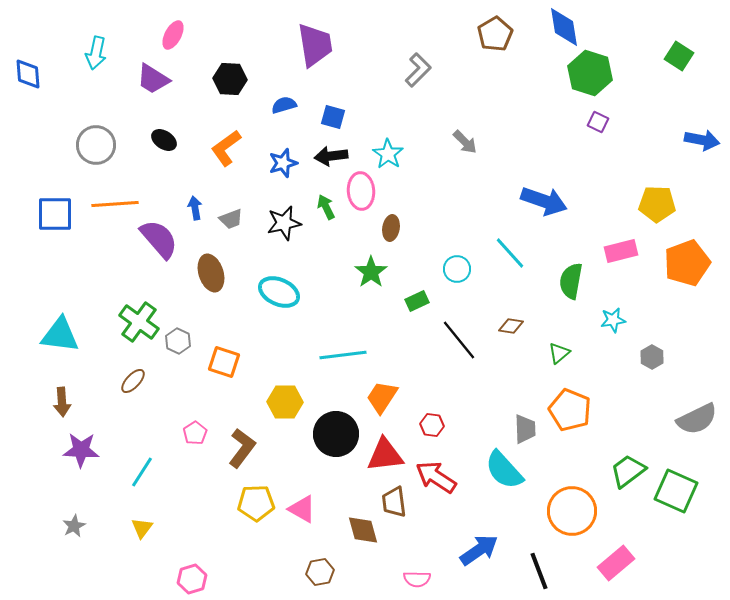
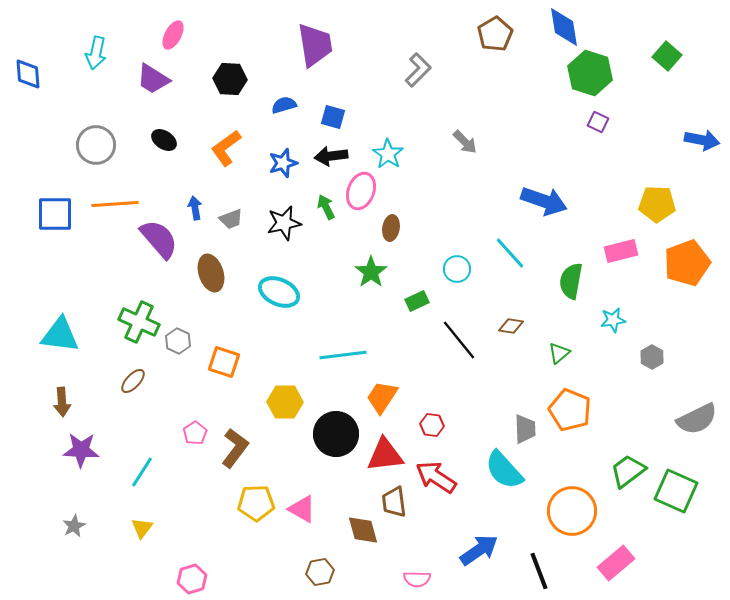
green square at (679, 56): moved 12 px left; rotated 8 degrees clockwise
pink ellipse at (361, 191): rotated 24 degrees clockwise
green cross at (139, 322): rotated 12 degrees counterclockwise
brown L-shape at (242, 448): moved 7 px left
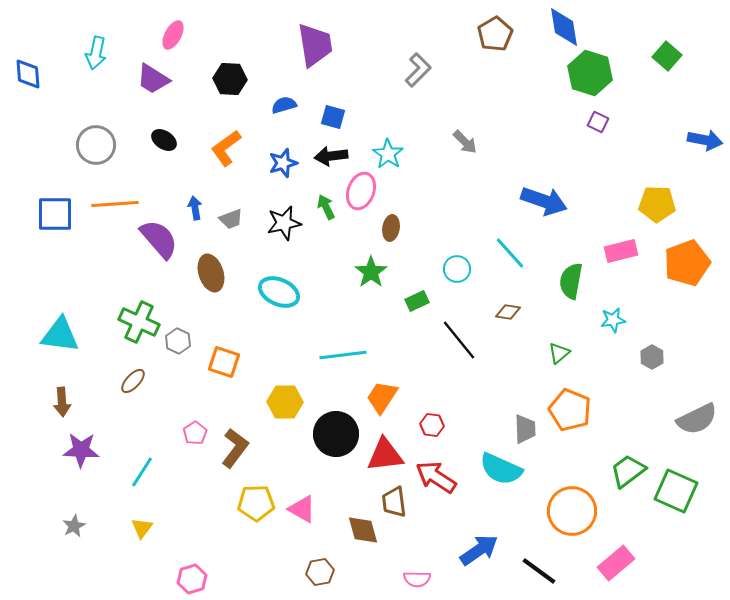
blue arrow at (702, 140): moved 3 px right
brown diamond at (511, 326): moved 3 px left, 14 px up
cyan semicircle at (504, 470): moved 3 px left, 1 px up; rotated 24 degrees counterclockwise
black line at (539, 571): rotated 33 degrees counterclockwise
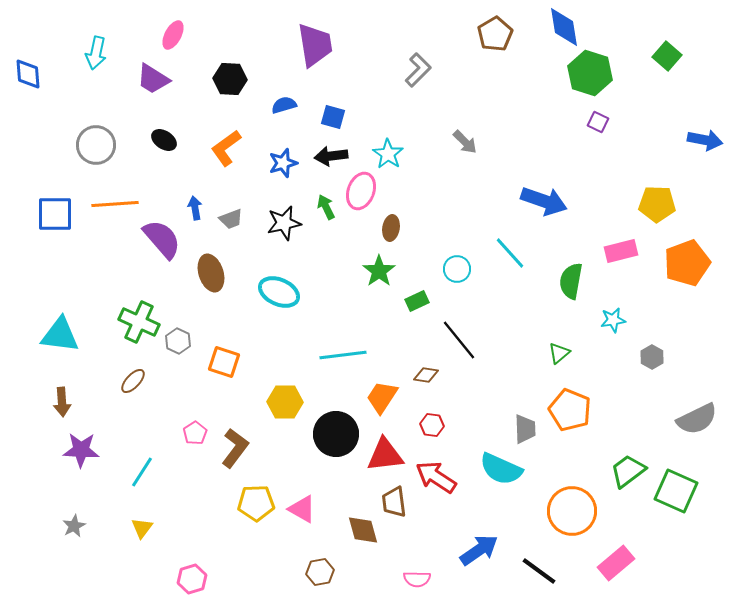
purple semicircle at (159, 239): moved 3 px right
green star at (371, 272): moved 8 px right, 1 px up
brown diamond at (508, 312): moved 82 px left, 63 px down
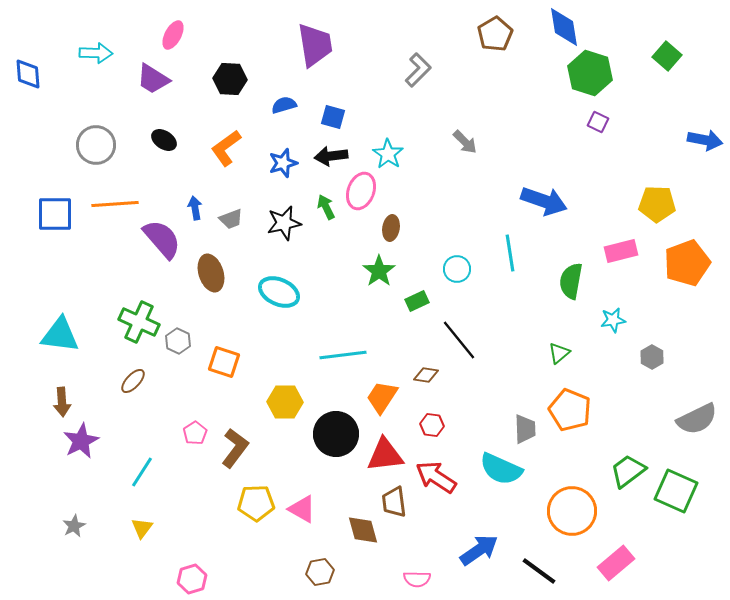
cyan arrow at (96, 53): rotated 100 degrees counterclockwise
cyan line at (510, 253): rotated 33 degrees clockwise
purple star at (81, 450): moved 9 px up; rotated 30 degrees counterclockwise
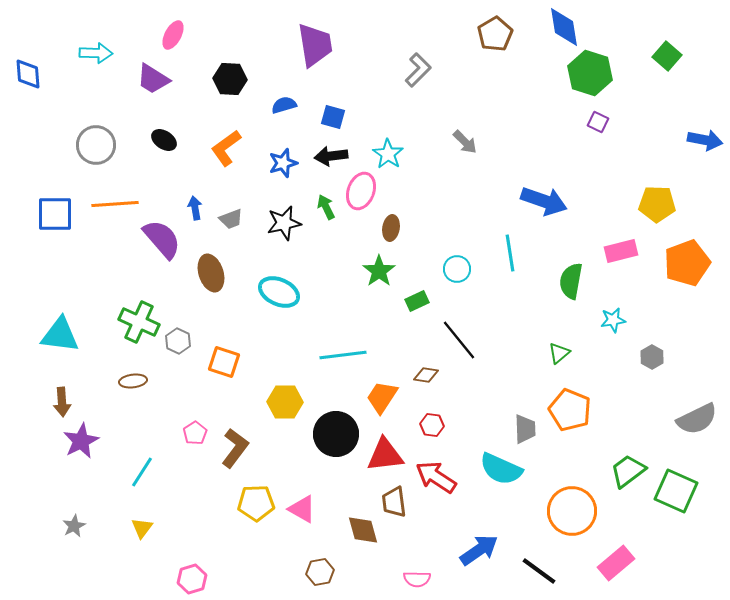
brown ellipse at (133, 381): rotated 40 degrees clockwise
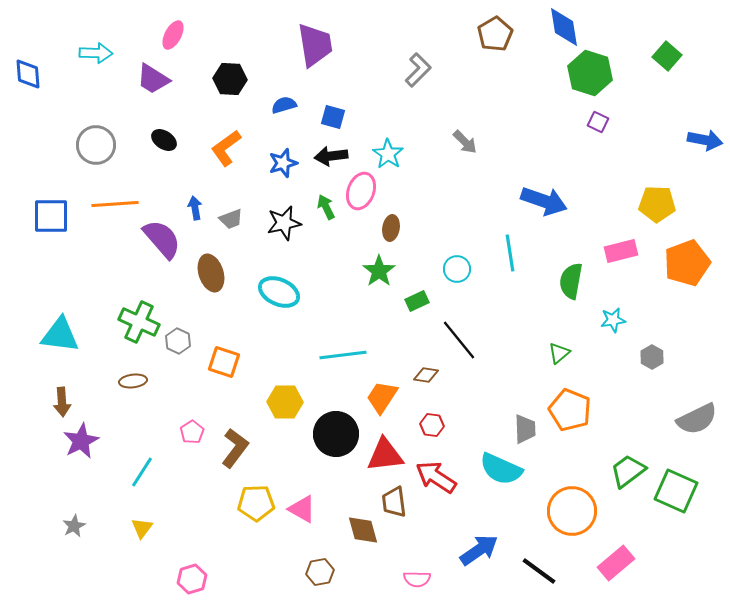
blue square at (55, 214): moved 4 px left, 2 px down
pink pentagon at (195, 433): moved 3 px left, 1 px up
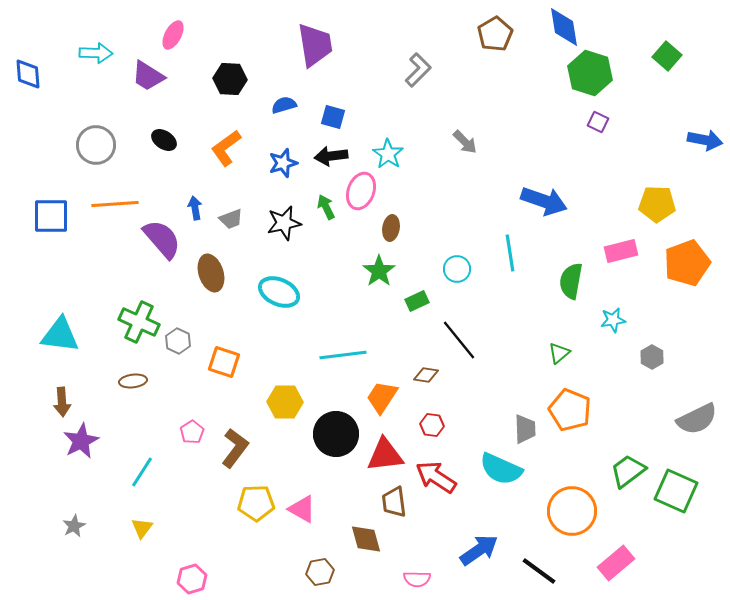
purple trapezoid at (153, 79): moved 5 px left, 3 px up
brown diamond at (363, 530): moved 3 px right, 9 px down
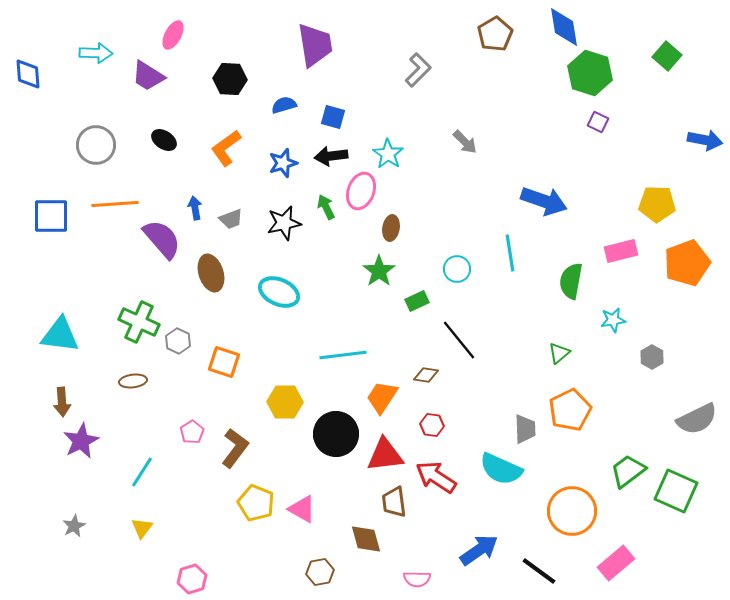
orange pentagon at (570, 410): rotated 24 degrees clockwise
yellow pentagon at (256, 503): rotated 24 degrees clockwise
